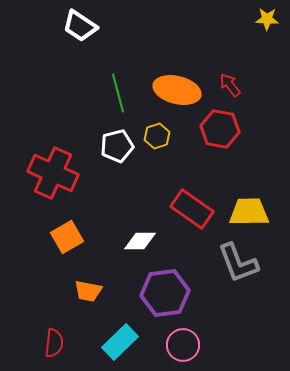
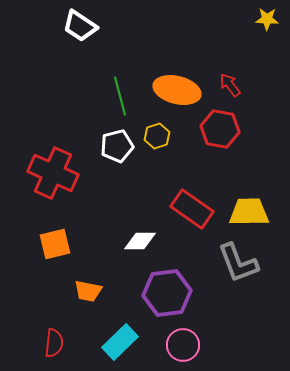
green line: moved 2 px right, 3 px down
orange square: moved 12 px left, 7 px down; rotated 16 degrees clockwise
purple hexagon: moved 2 px right
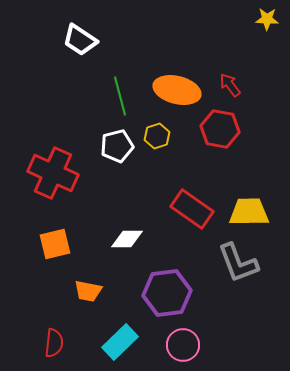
white trapezoid: moved 14 px down
white diamond: moved 13 px left, 2 px up
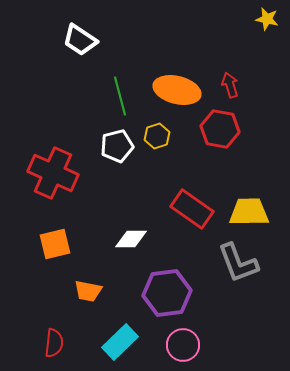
yellow star: rotated 10 degrees clockwise
red arrow: rotated 20 degrees clockwise
white diamond: moved 4 px right
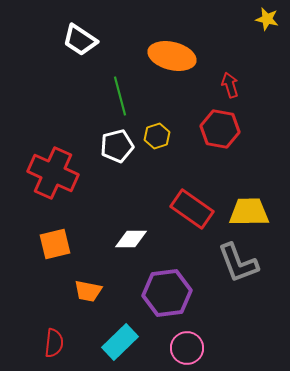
orange ellipse: moved 5 px left, 34 px up
pink circle: moved 4 px right, 3 px down
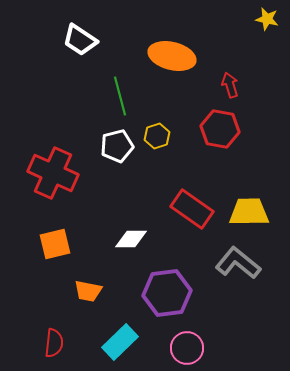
gray L-shape: rotated 150 degrees clockwise
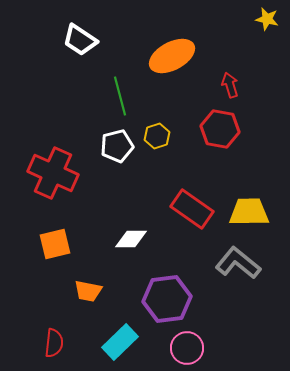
orange ellipse: rotated 42 degrees counterclockwise
purple hexagon: moved 6 px down
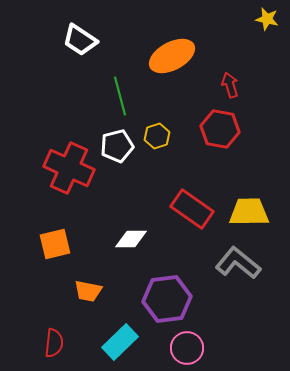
red cross: moved 16 px right, 5 px up
